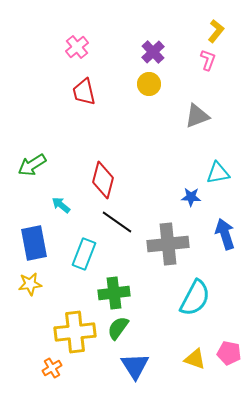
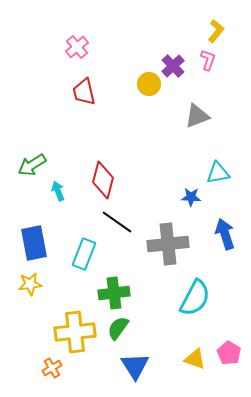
purple cross: moved 20 px right, 14 px down
cyan arrow: moved 3 px left, 14 px up; rotated 30 degrees clockwise
pink pentagon: rotated 20 degrees clockwise
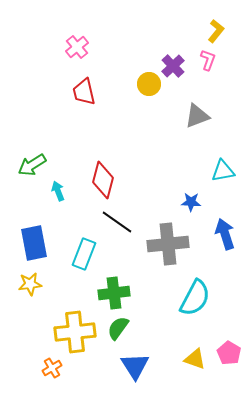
cyan triangle: moved 5 px right, 2 px up
blue star: moved 5 px down
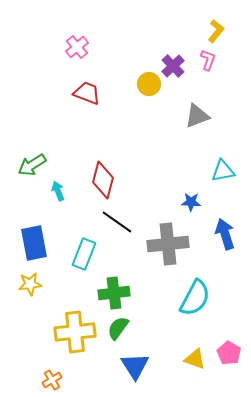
red trapezoid: moved 3 px right, 1 px down; rotated 124 degrees clockwise
orange cross: moved 12 px down
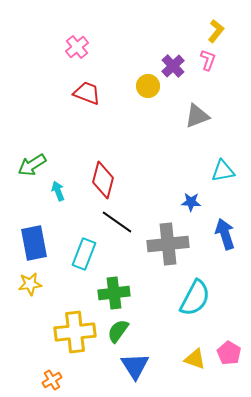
yellow circle: moved 1 px left, 2 px down
green semicircle: moved 3 px down
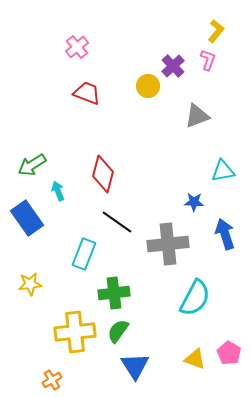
red diamond: moved 6 px up
blue star: moved 3 px right
blue rectangle: moved 7 px left, 25 px up; rotated 24 degrees counterclockwise
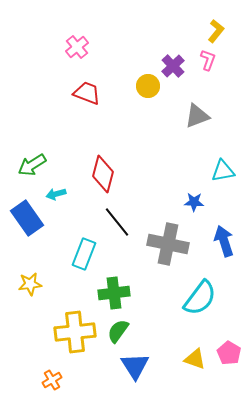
cyan arrow: moved 2 px left, 3 px down; rotated 84 degrees counterclockwise
black line: rotated 16 degrees clockwise
blue arrow: moved 1 px left, 7 px down
gray cross: rotated 18 degrees clockwise
cyan semicircle: moved 5 px right; rotated 9 degrees clockwise
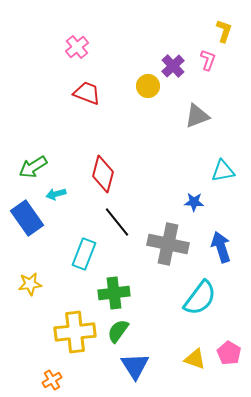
yellow L-shape: moved 8 px right; rotated 20 degrees counterclockwise
green arrow: moved 1 px right, 2 px down
blue arrow: moved 3 px left, 6 px down
